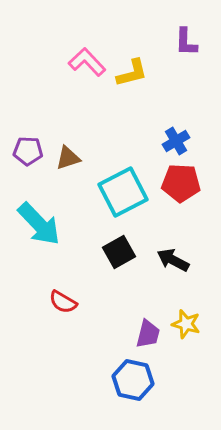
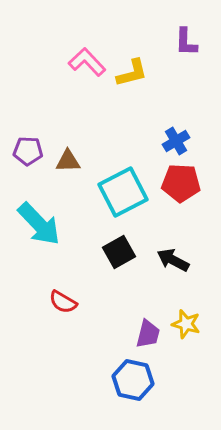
brown triangle: moved 3 px down; rotated 16 degrees clockwise
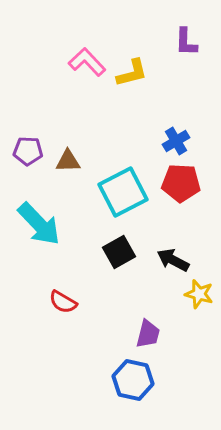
yellow star: moved 13 px right, 30 px up
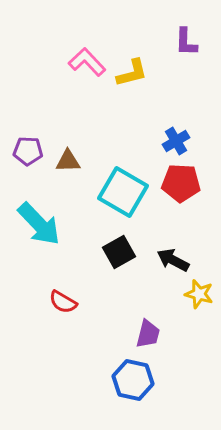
cyan square: rotated 33 degrees counterclockwise
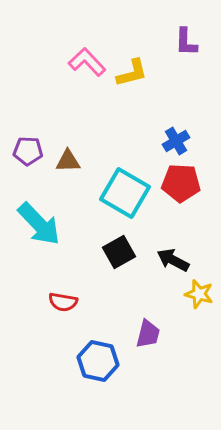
cyan square: moved 2 px right, 1 px down
red semicircle: rotated 20 degrees counterclockwise
blue hexagon: moved 35 px left, 19 px up
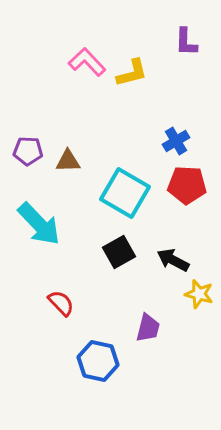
red pentagon: moved 6 px right, 2 px down
red semicircle: moved 2 px left, 1 px down; rotated 144 degrees counterclockwise
purple trapezoid: moved 6 px up
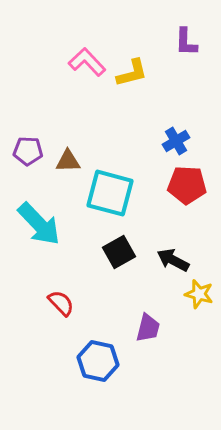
cyan square: moved 15 px left; rotated 15 degrees counterclockwise
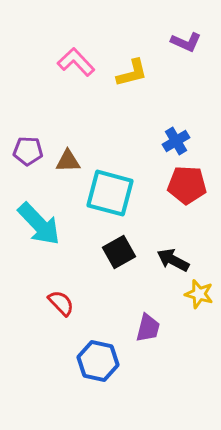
purple L-shape: rotated 68 degrees counterclockwise
pink L-shape: moved 11 px left
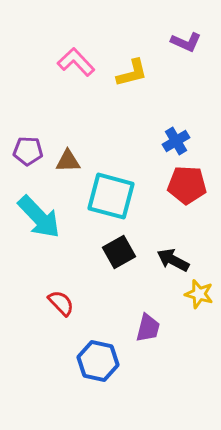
cyan square: moved 1 px right, 3 px down
cyan arrow: moved 7 px up
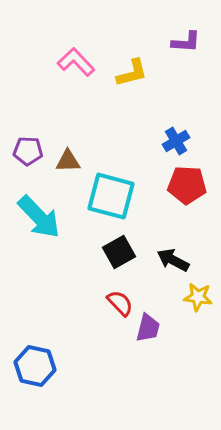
purple L-shape: rotated 20 degrees counterclockwise
yellow star: moved 1 px left, 3 px down; rotated 8 degrees counterclockwise
red semicircle: moved 59 px right
blue hexagon: moved 63 px left, 5 px down
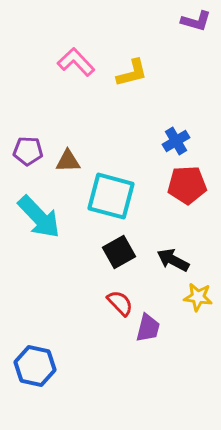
purple L-shape: moved 10 px right, 21 px up; rotated 12 degrees clockwise
red pentagon: rotated 6 degrees counterclockwise
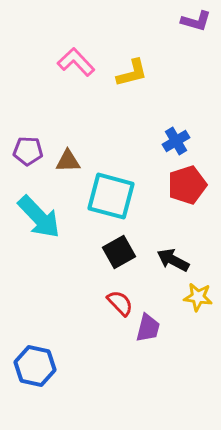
red pentagon: rotated 15 degrees counterclockwise
